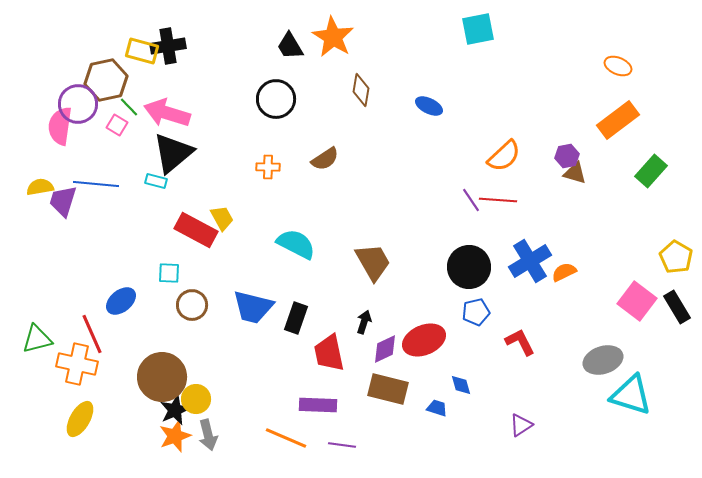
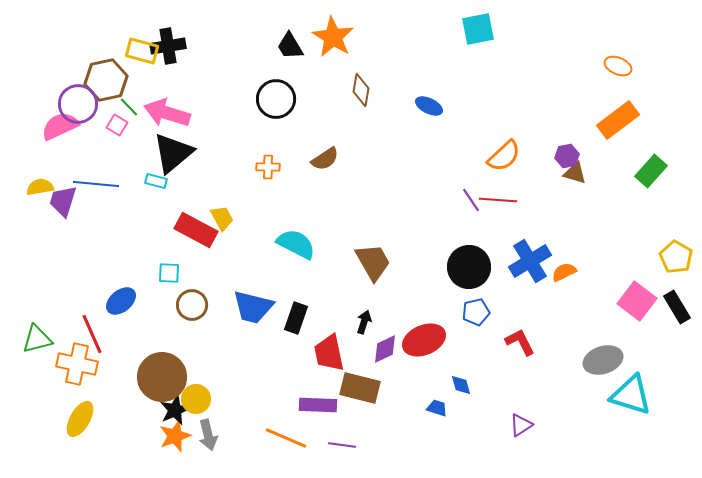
pink semicircle at (60, 126): rotated 57 degrees clockwise
brown rectangle at (388, 389): moved 28 px left, 1 px up
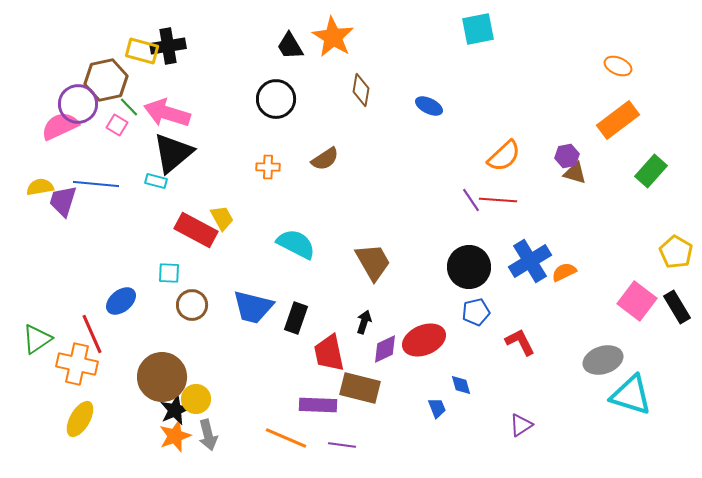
yellow pentagon at (676, 257): moved 5 px up
green triangle at (37, 339): rotated 20 degrees counterclockwise
blue trapezoid at (437, 408): rotated 50 degrees clockwise
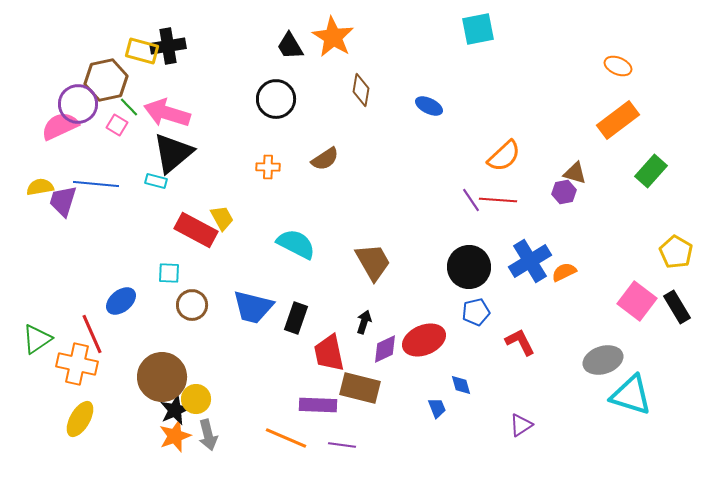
purple hexagon at (567, 156): moved 3 px left, 36 px down
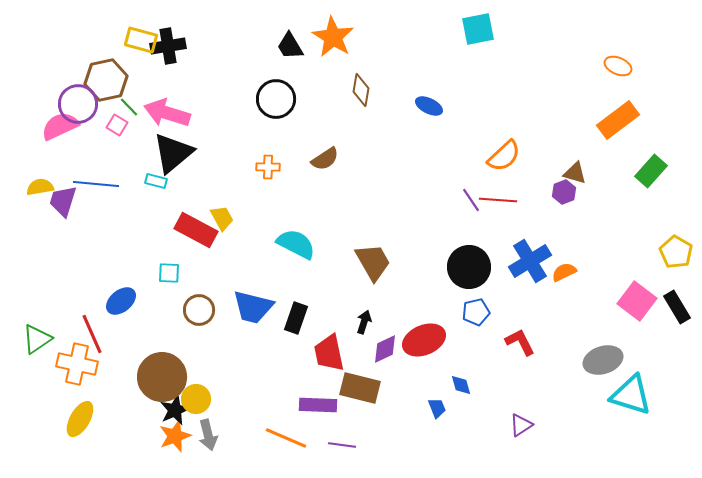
yellow rectangle at (142, 51): moved 1 px left, 11 px up
purple hexagon at (564, 192): rotated 10 degrees counterclockwise
brown circle at (192, 305): moved 7 px right, 5 px down
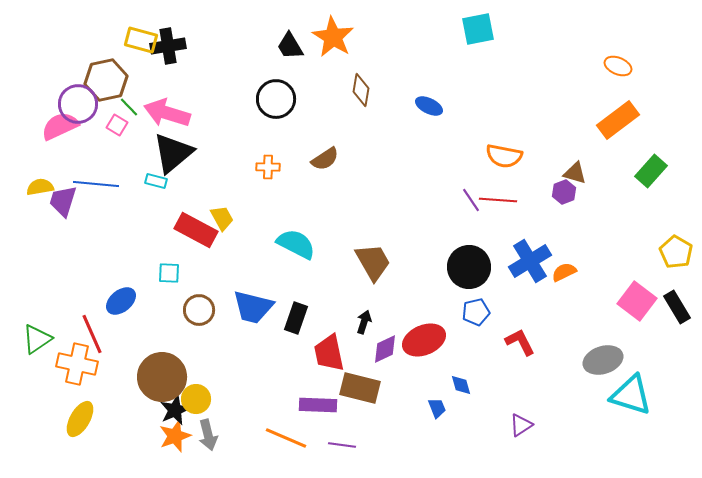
orange semicircle at (504, 156): rotated 54 degrees clockwise
